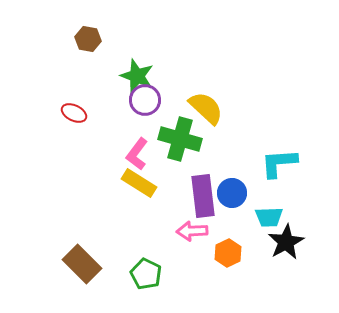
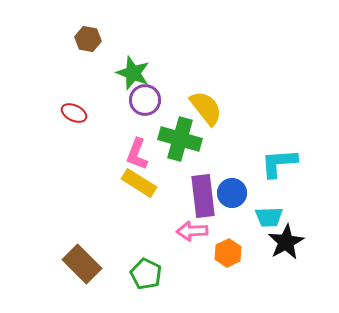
green star: moved 4 px left, 3 px up
yellow semicircle: rotated 9 degrees clockwise
pink L-shape: rotated 16 degrees counterclockwise
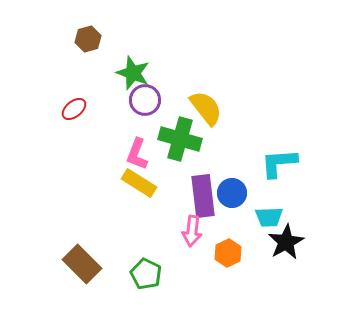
brown hexagon: rotated 25 degrees counterclockwise
red ellipse: moved 4 px up; rotated 65 degrees counterclockwise
pink arrow: rotated 80 degrees counterclockwise
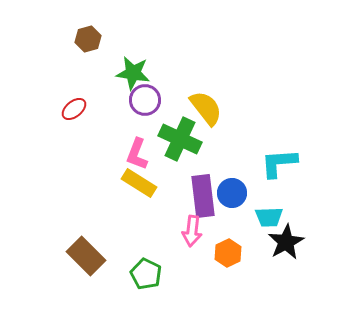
green star: rotated 12 degrees counterclockwise
green cross: rotated 9 degrees clockwise
brown rectangle: moved 4 px right, 8 px up
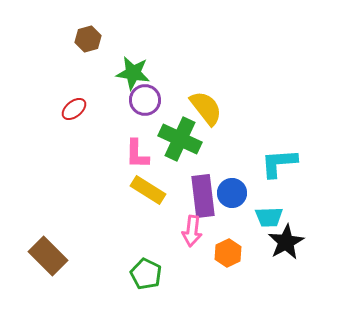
pink L-shape: rotated 20 degrees counterclockwise
yellow rectangle: moved 9 px right, 7 px down
brown rectangle: moved 38 px left
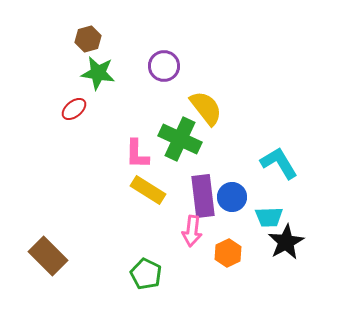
green star: moved 35 px left
purple circle: moved 19 px right, 34 px up
cyan L-shape: rotated 63 degrees clockwise
blue circle: moved 4 px down
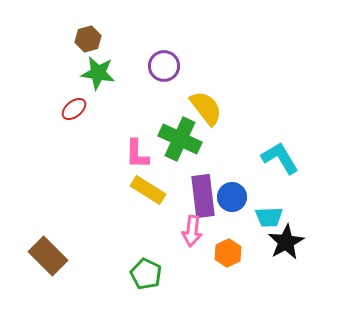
cyan L-shape: moved 1 px right, 5 px up
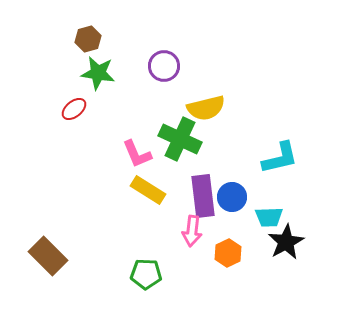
yellow semicircle: rotated 114 degrees clockwise
pink L-shape: rotated 24 degrees counterclockwise
cyan L-shape: rotated 108 degrees clockwise
green pentagon: rotated 24 degrees counterclockwise
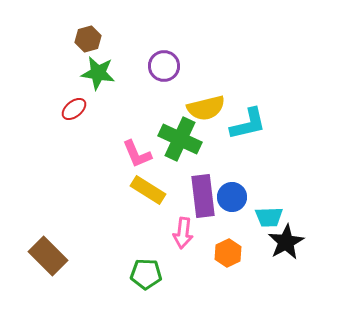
cyan L-shape: moved 32 px left, 34 px up
pink arrow: moved 9 px left, 2 px down
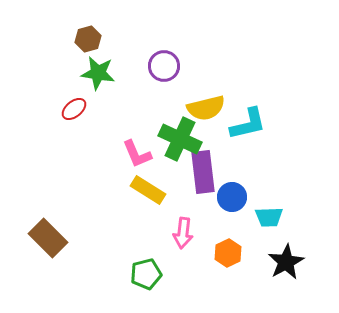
purple rectangle: moved 24 px up
black star: moved 20 px down
brown rectangle: moved 18 px up
green pentagon: rotated 16 degrees counterclockwise
